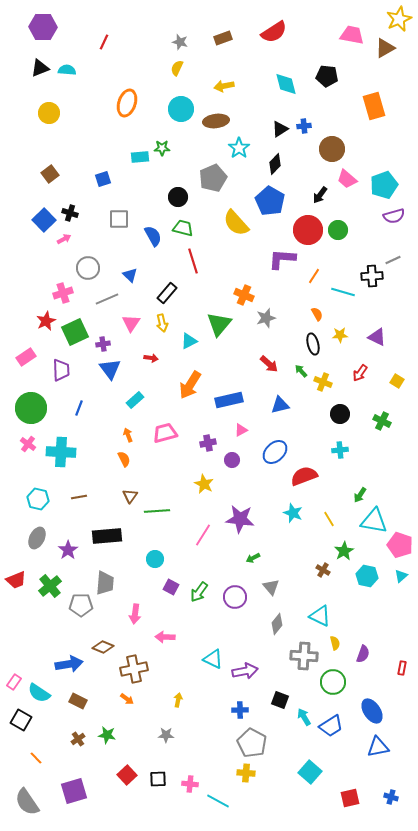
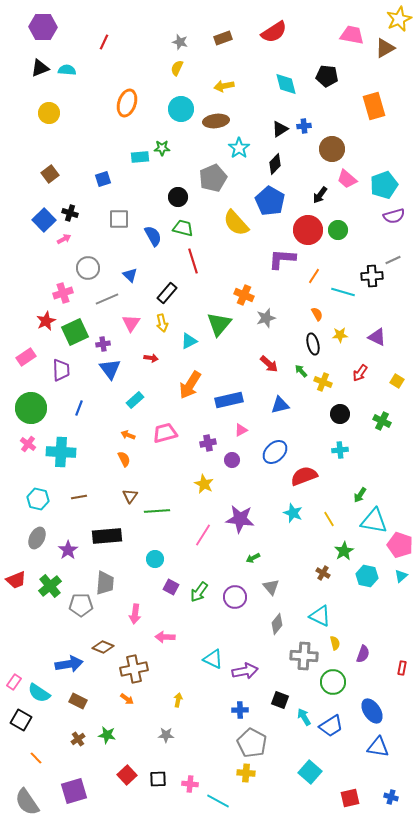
orange arrow at (128, 435): rotated 48 degrees counterclockwise
brown cross at (323, 570): moved 3 px down
blue triangle at (378, 747): rotated 20 degrees clockwise
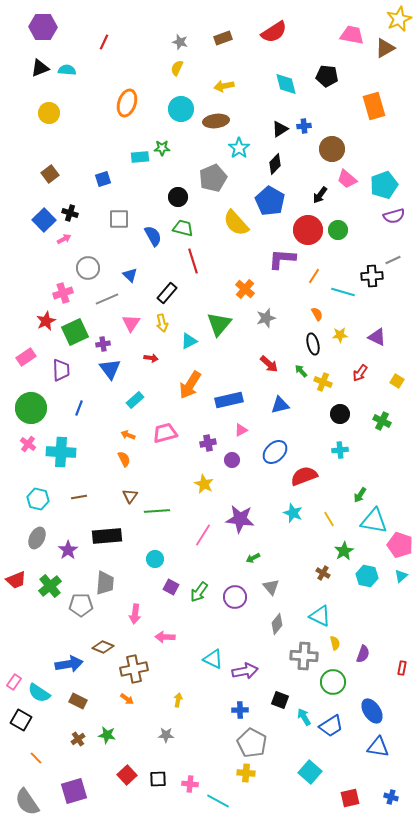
orange cross at (244, 295): moved 1 px right, 6 px up; rotated 18 degrees clockwise
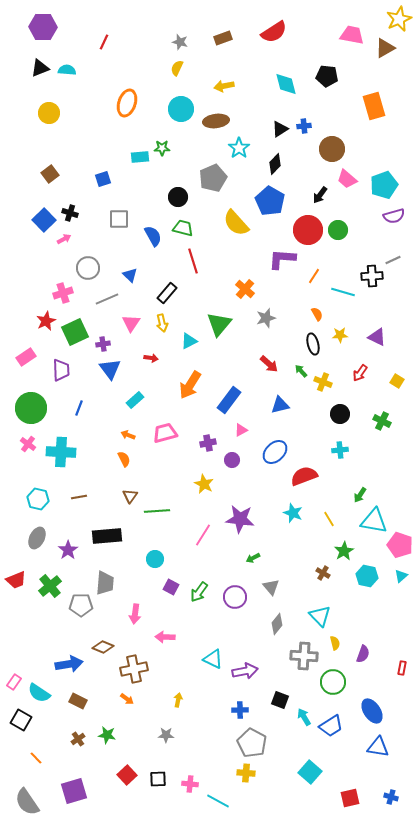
blue rectangle at (229, 400): rotated 40 degrees counterclockwise
cyan triangle at (320, 616): rotated 20 degrees clockwise
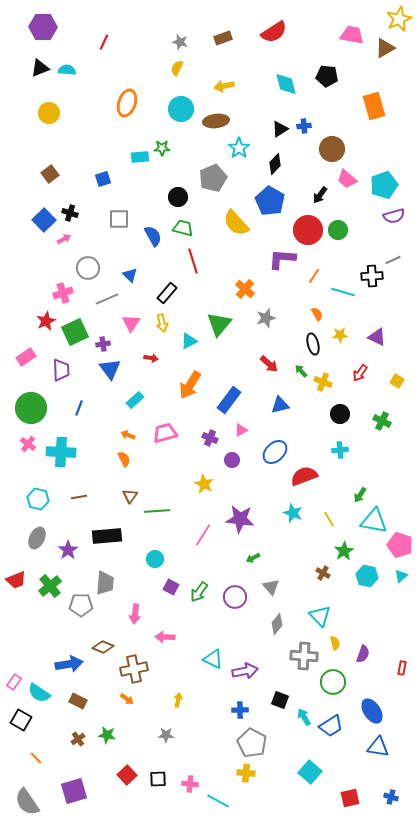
purple cross at (208, 443): moved 2 px right, 5 px up; rotated 35 degrees clockwise
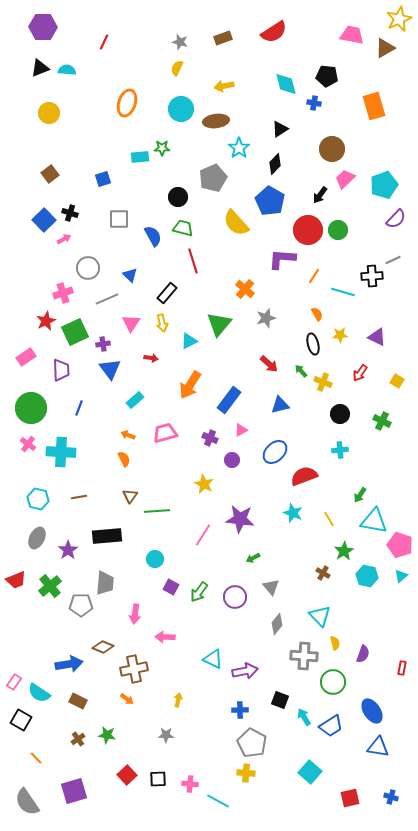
blue cross at (304, 126): moved 10 px right, 23 px up; rotated 16 degrees clockwise
pink trapezoid at (347, 179): moved 2 px left; rotated 95 degrees clockwise
purple semicircle at (394, 216): moved 2 px right, 3 px down; rotated 30 degrees counterclockwise
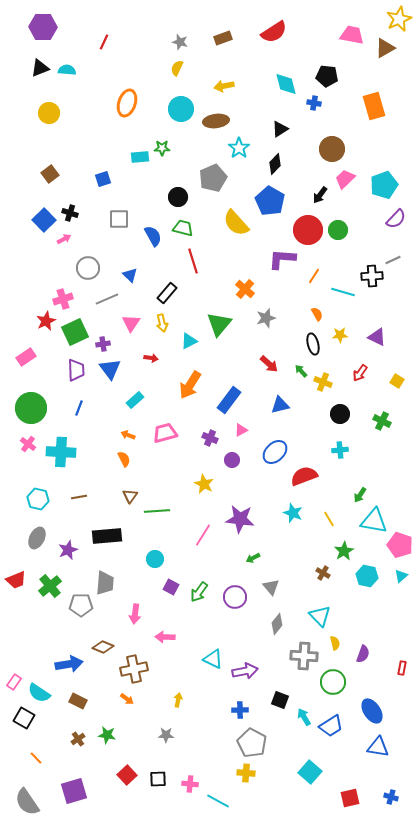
pink cross at (63, 293): moved 6 px down
purple trapezoid at (61, 370): moved 15 px right
purple star at (68, 550): rotated 12 degrees clockwise
black square at (21, 720): moved 3 px right, 2 px up
